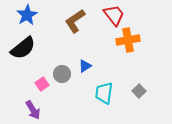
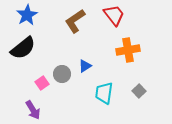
orange cross: moved 10 px down
pink square: moved 1 px up
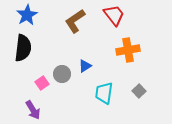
black semicircle: rotated 44 degrees counterclockwise
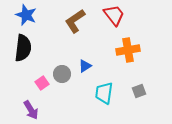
blue star: moved 1 px left; rotated 20 degrees counterclockwise
gray square: rotated 24 degrees clockwise
purple arrow: moved 2 px left
